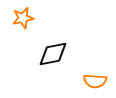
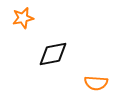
orange semicircle: moved 1 px right, 2 px down
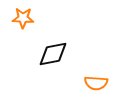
orange star: rotated 15 degrees clockwise
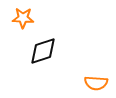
black diamond: moved 10 px left, 3 px up; rotated 8 degrees counterclockwise
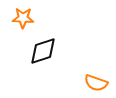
orange semicircle: rotated 15 degrees clockwise
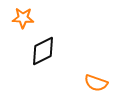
black diamond: rotated 8 degrees counterclockwise
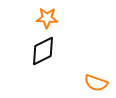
orange star: moved 24 px right
